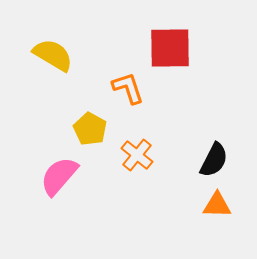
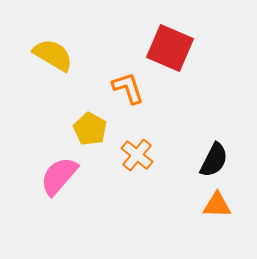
red square: rotated 24 degrees clockwise
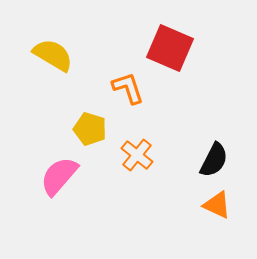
yellow pentagon: rotated 12 degrees counterclockwise
orange triangle: rotated 24 degrees clockwise
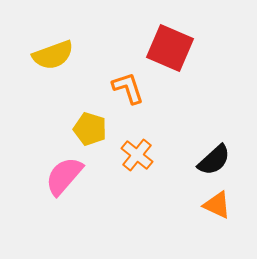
yellow semicircle: rotated 129 degrees clockwise
black semicircle: rotated 21 degrees clockwise
pink semicircle: moved 5 px right
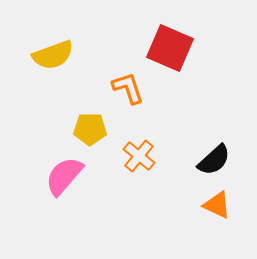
yellow pentagon: rotated 16 degrees counterclockwise
orange cross: moved 2 px right, 1 px down
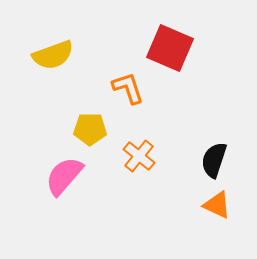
black semicircle: rotated 150 degrees clockwise
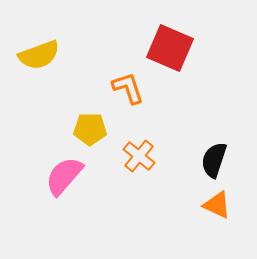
yellow semicircle: moved 14 px left
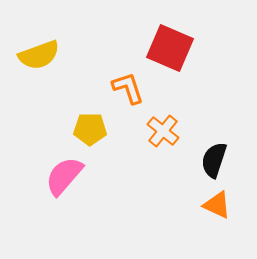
orange cross: moved 24 px right, 25 px up
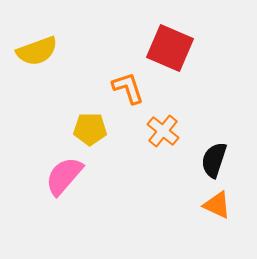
yellow semicircle: moved 2 px left, 4 px up
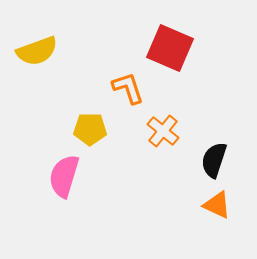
pink semicircle: rotated 24 degrees counterclockwise
